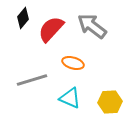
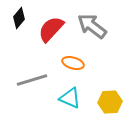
black diamond: moved 4 px left
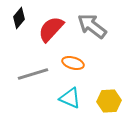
gray line: moved 1 px right, 6 px up
yellow hexagon: moved 1 px left, 1 px up
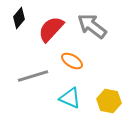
orange ellipse: moved 1 px left, 2 px up; rotated 15 degrees clockwise
gray line: moved 2 px down
yellow hexagon: rotated 15 degrees clockwise
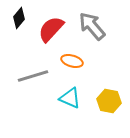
gray arrow: rotated 12 degrees clockwise
orange ellipse: rotated 15 degrees counterclockwise
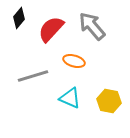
orange ellipse: moved 2 px right
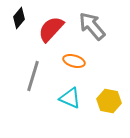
gray line: rotated 56 degrees counterclockwise
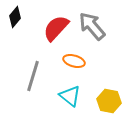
black diamond: moved 4 px left, 1 px up
red semicircle: moved 5 px right, 1 px up
cyan triangle: moved 2 px up; rotated 15 degrees clockwise
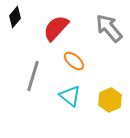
gray arrow: moved 17 px right, 2 px down
orange ellipse: rotated 25 degrees clockwise
yellow hexagon: moved 1 px right, 1 px up; rotated 25 degrees clockwise
